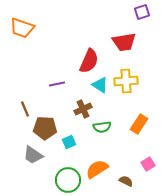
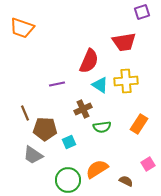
brown line: moved 4 px down
brown pentagon: moved 1 px down
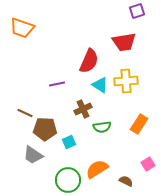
purple square: moved 5 px left, 1 px up
brown line: rotated 42 degrees counterclockwise
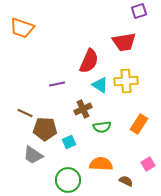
purple square: moved 2 px right
orange semicircle: moved 4 px right, 5 px up; rotated 35 degrees clockwise
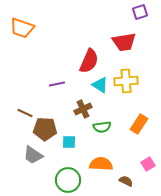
purple square: moved 1 px right, 1 px down
cyan square: rotated 24 degrees clockwise
